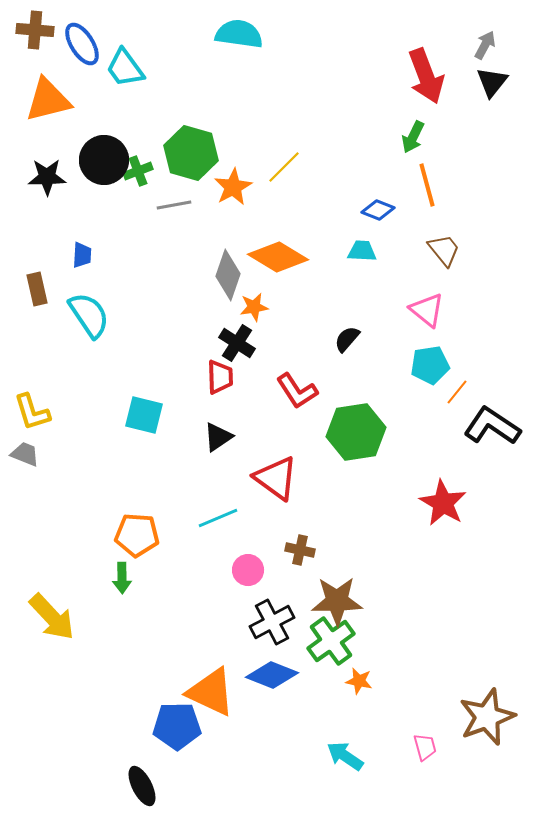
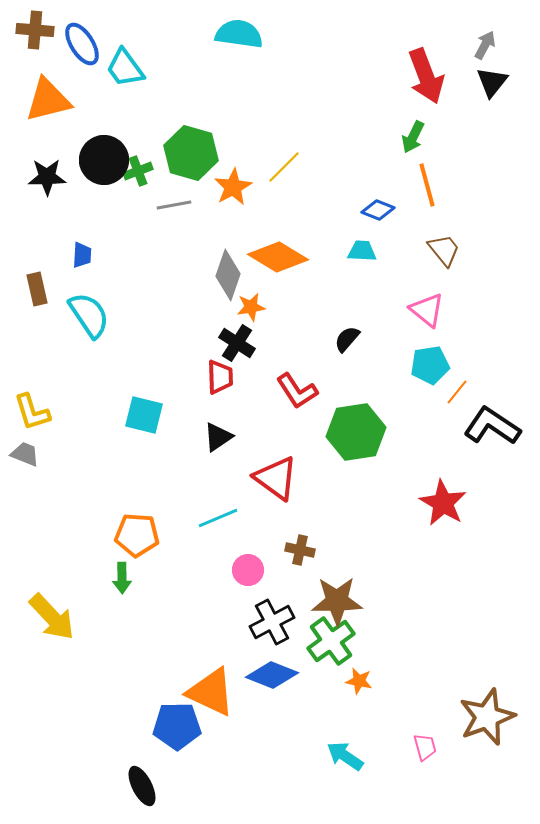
orange star at (254, 307): moved 3 px left
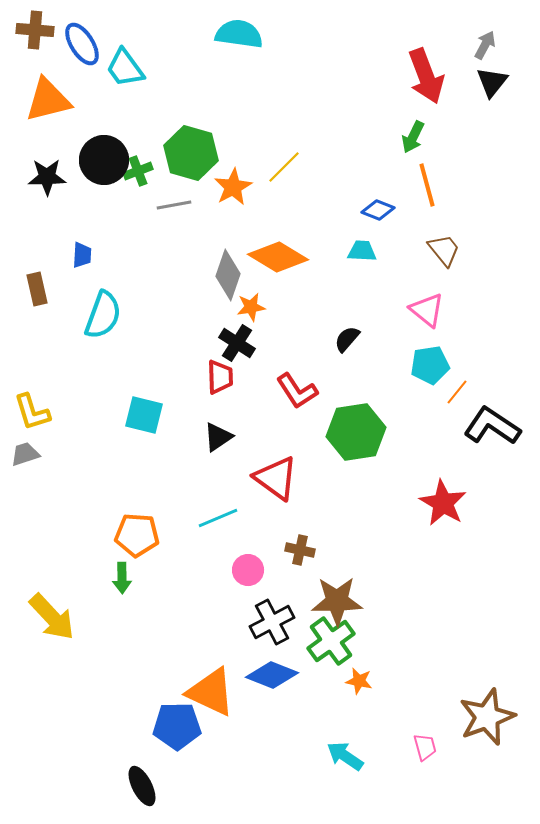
cyan semicircle at (89, 315): moved 14 px right; rotated 54 degrees clockwise
gray trapezoid at (25, 454): rotated 40 degrees counterclockwise
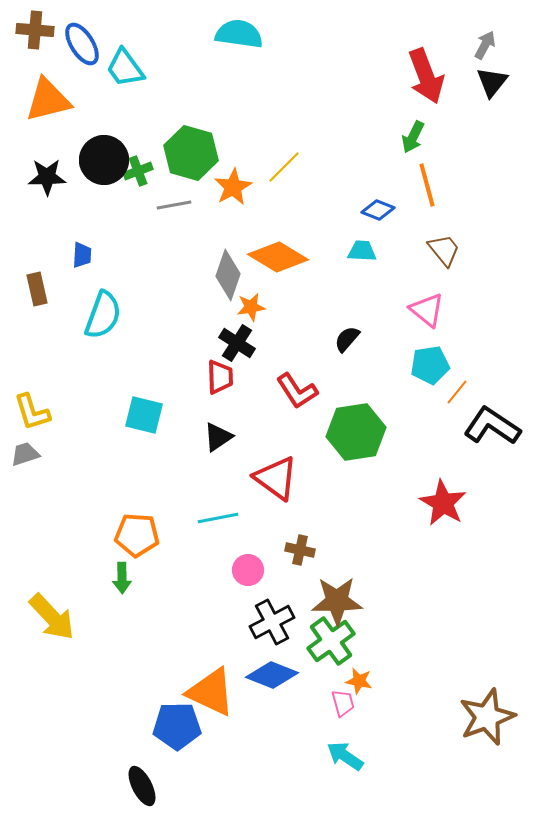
cyan line at (218, 518): rotated 12 degrees clockwise
pink trapezoid at (425, 747): moved 82 px left, 44 px up
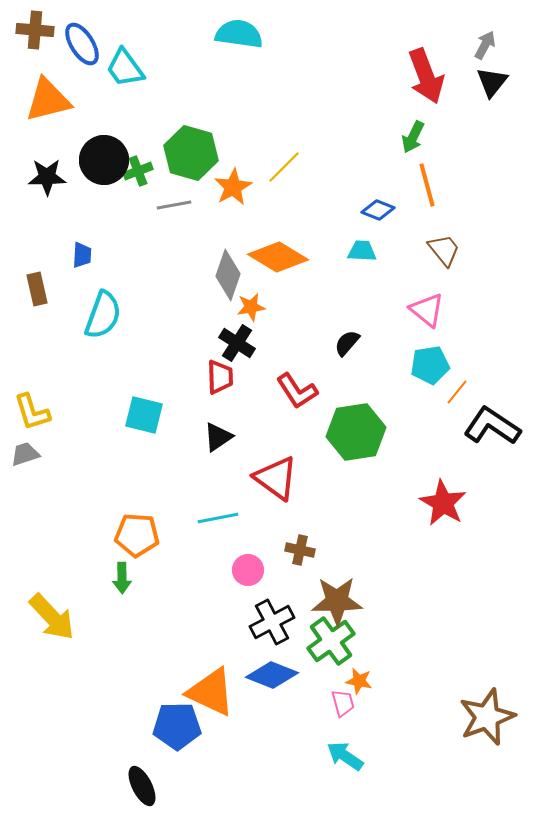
black semicircle at (347, 339): moved 4 px down
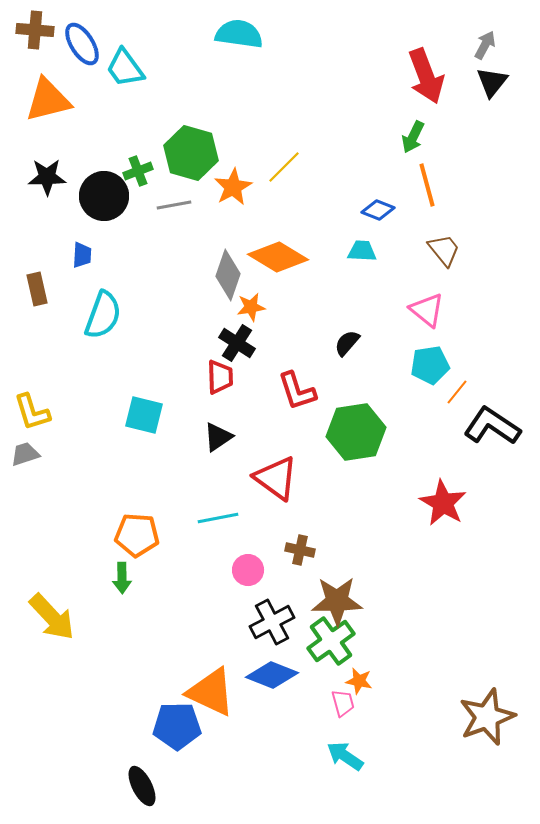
black circle at (104, 160): moved 36 px down
red L-shape at (297, 391): rotated 15 degrees clockwise
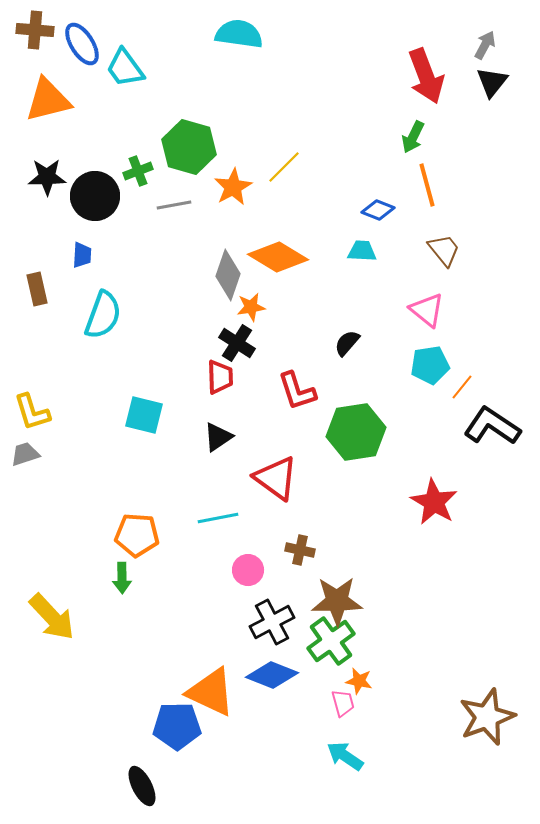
green hexagon at (191, 153): moved 2 px left, 6 px up
black circle at (104, 196): moved 9 px left
orange line at (457, 392): moved 5 px right, 5 px up
red star at (443, 503): moved 9 px left, 1 px up
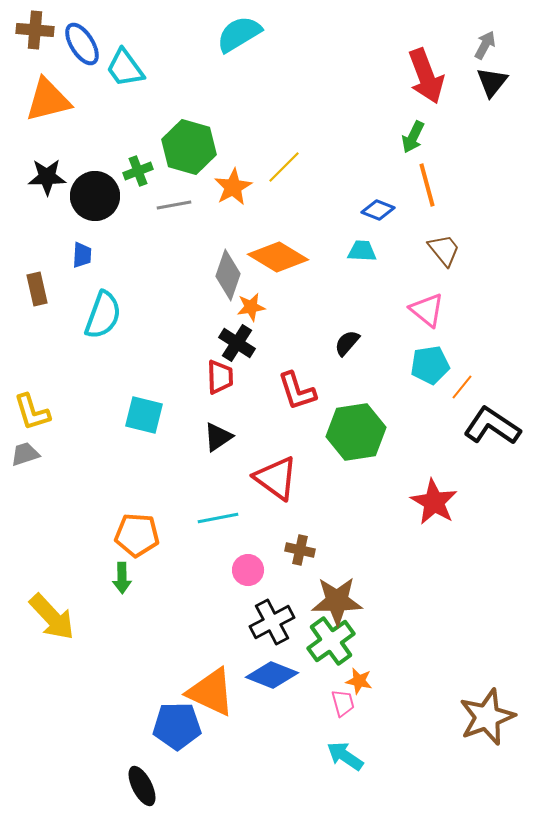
cyan semicircle at (239, 34): rotated 39 degrees counterclockwise
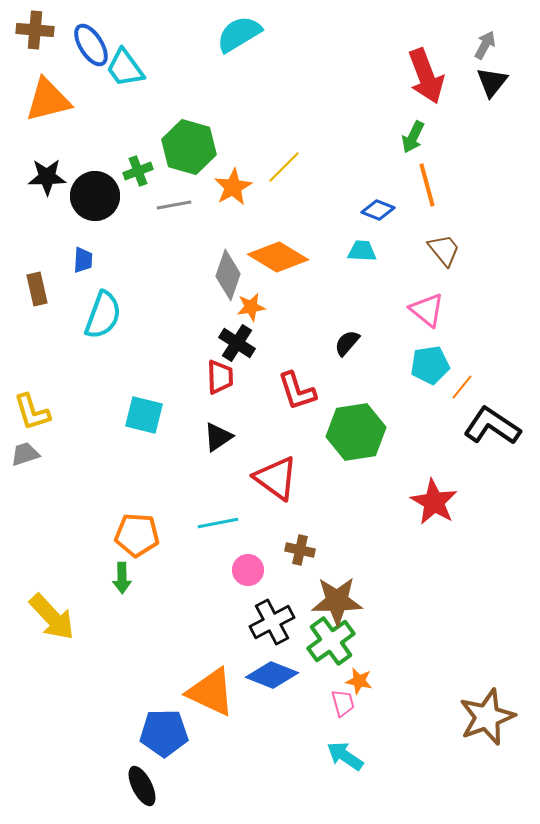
blue ellipse at (82, 44): moved 9 px right, 1 px down
blue trapezoid at (82, 255): moved 1 px right, 5 px down
cyan line at (218, 518): moved 5 px down
blue pentagon at (177, 726): moved 13 px left, 7 px down
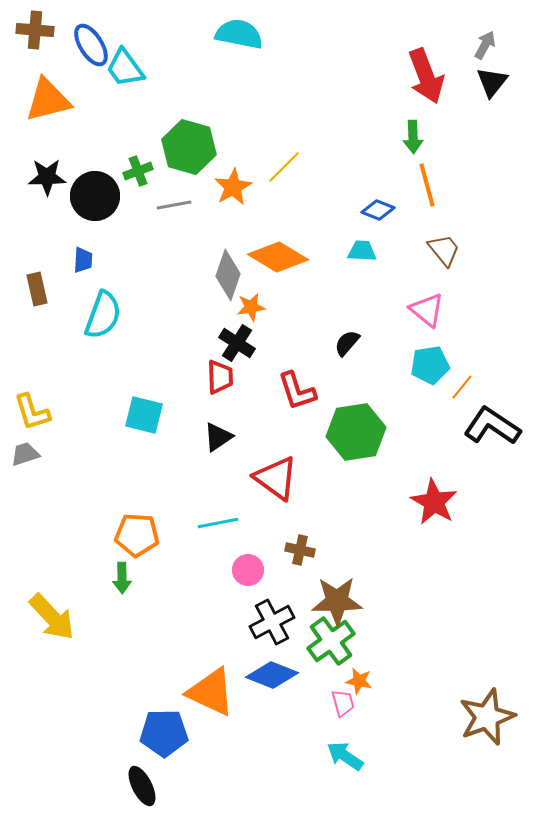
cyan semicircle at (239, 34): rotated 42 degrees clockwise
green arrow at (413, 137): rotated 28 degrees counterclockwise
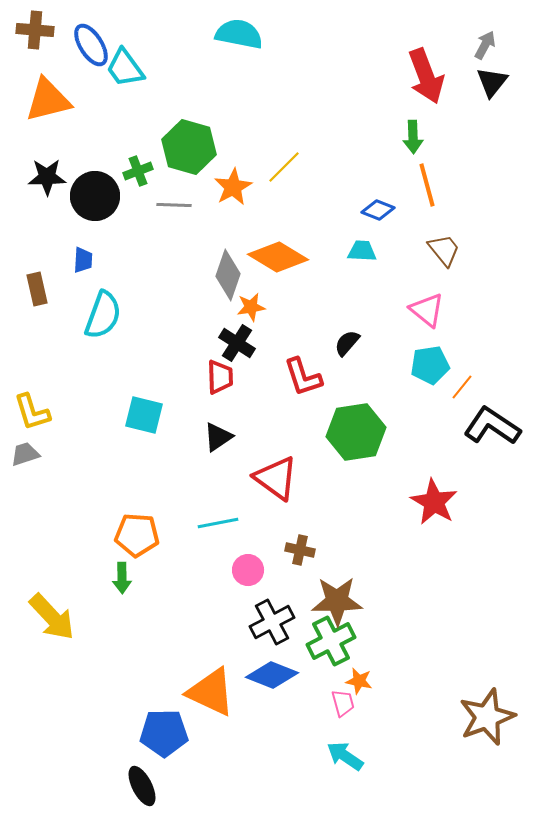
gray line at (174, 205): rotated 12 degrees clockwise
red L-shape at (297, 391): moved 6 px right, 14 px up
green cross at (331, 641): rotated 9 degrees clockwise
